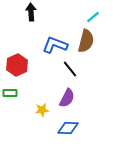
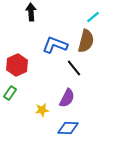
black line: moved 4 px right, 1 px up
green rectangle: rotated 56 degrees counterclockwise
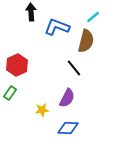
blue L-shape: moved 2 px right, 18 px up
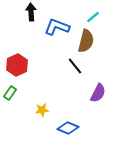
black line: moved 1 px right, 2 px up
purple semicircle: moved 31 px right, 5 px up
blue diamond: rotated 20 degrees clockwise
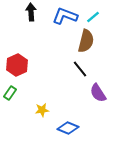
blue L-shape: moved 8 px right, 11 px up
black line: moved 5 px right, 3 px down
purple semicircle: rotated 120 degrees clockwise
